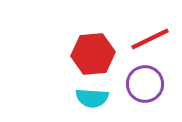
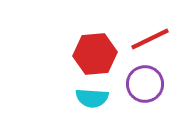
red hexagon: moved 2 px right
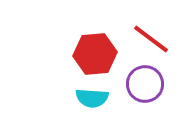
red line: moved 1 px right; rotated 63 degrees clockwise
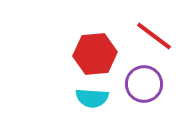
red line: moved 3 px right, 3 px up
purple circle: moved 1 px left
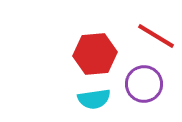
red line: moved 2 px right; rotated 6 degrees counterclockwise
cyan semicircle: moved 2 px right, 1 px down; rotated 12 degrees counterclockwise
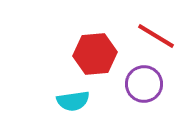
cyan semicircle: moved 21 px left, 2 px down
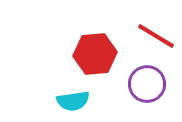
purple circle: moved 3 px right
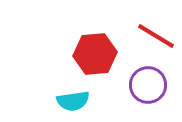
purple circle: moved 1 px right, 1 px down
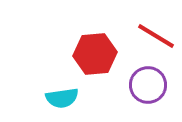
cyan semicircle: moved 11 px left, 3 px up
